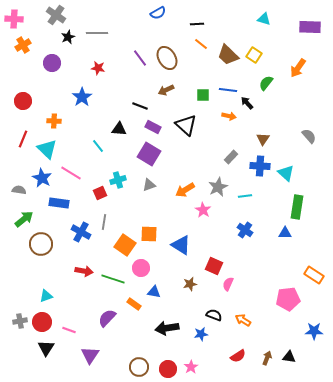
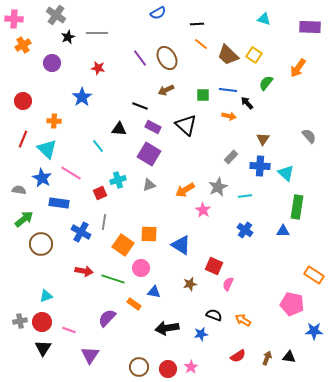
blue triangle at (285, 233): moved 2 px left, 2 px up
orange square at (125, 245): moved 2 px left
pink pentagon at (288, 299): moved 4 px right, 5 px down; rotated 20 degrees clockwise
black triangle at (46, 348): moved 3 px left
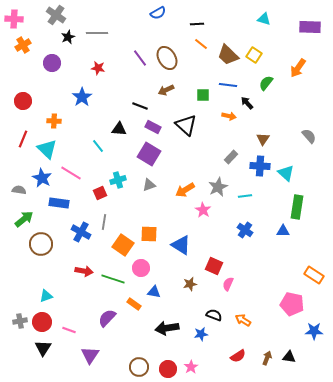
blue line at (228, 90): moved 5 px up
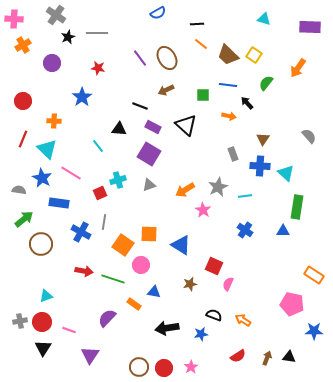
gray rectangle at (231, 157): moved 2 px right, 3 px up; rotated 64 degrees counterclockwise
pink circle at (141, 268): moved 3 px up
red circle at (168, 369): moved 4 px left, 1 px up
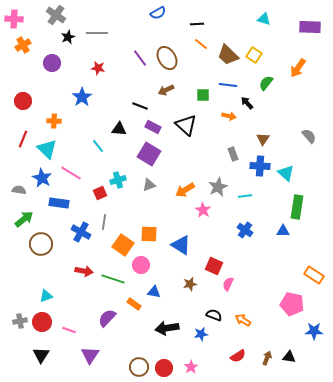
black triangle at (43, 348): moved 2 px left, 7 px down
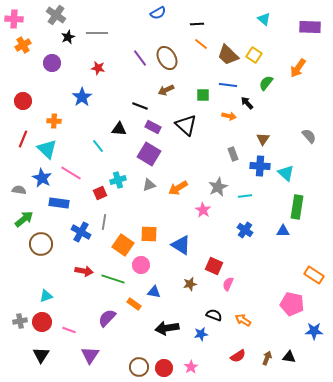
cyan triangle at (264, 19): rotated 24 degrees clockwise
orange arrow at (185, 190): moved 7 px left, 2 px up
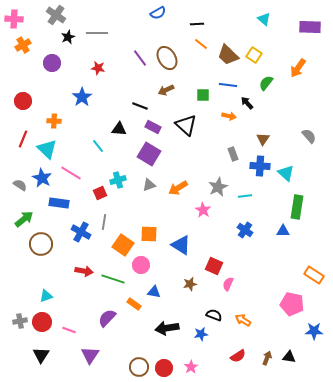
gray semicircle at (19, 190): moved 1 px right, 5 px up; rotated 24 degrees clockwise
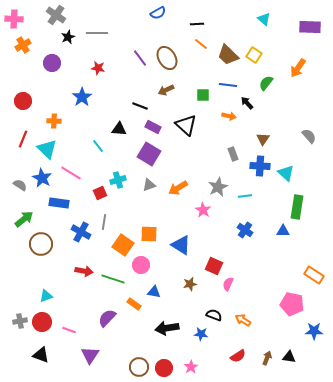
blue star at (201, 334): rotated 16 degrees clockwise
black triangle at (41, 355): rotated 42 degrees counterclockwise
